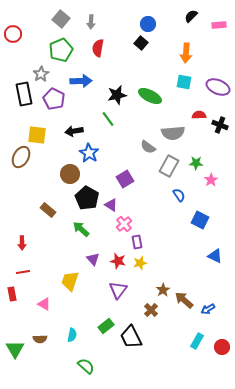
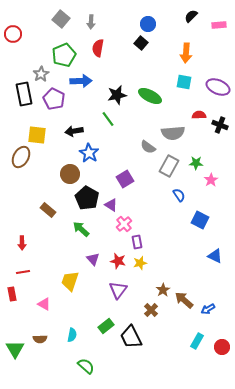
green pentagon at (61, 50): moved 3 px right, 5 px down
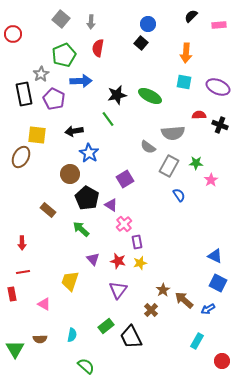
blue square at (200, 220): moved 18 px right, 63 px down
red circle at (222, 347): moved 14 px down
